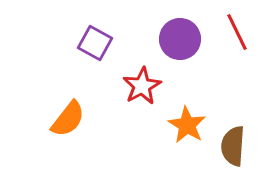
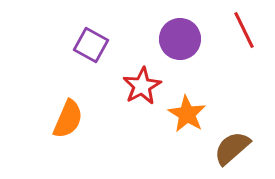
red line: moved 7 px right, 2 px up
purple square: moved 4 px left, 2 px down
orange semicircle: rotated 15 degrees counterclockwise
orange star: moved 11 px up
brown semicircle: moved 1 px left, 2 px down; rotated 45 degrees clockwise
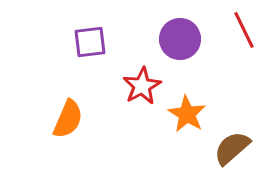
purple square: moved 1 px left, 3 px up; rotated 36 degrees counterclockwise
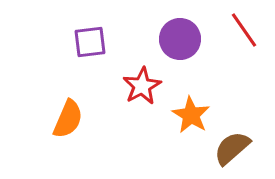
red line: rotated 9 degrees counterclockwise
orange star: moved 4 px right, 1 px down
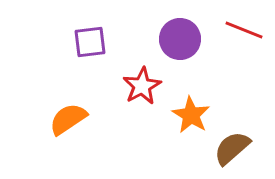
red line: rotated 33 degrees counterclockwise
orange semicircle: rotated 147 degrees counterclockwise
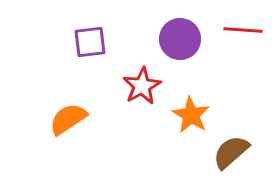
red line: moved 1 px left; rotated 18 degrees counterclockwise
brown semicircle: moved 1 px left, 4 px down
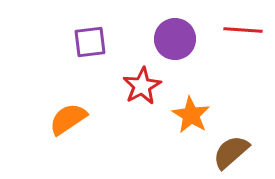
purple circle: moved 5 px left
